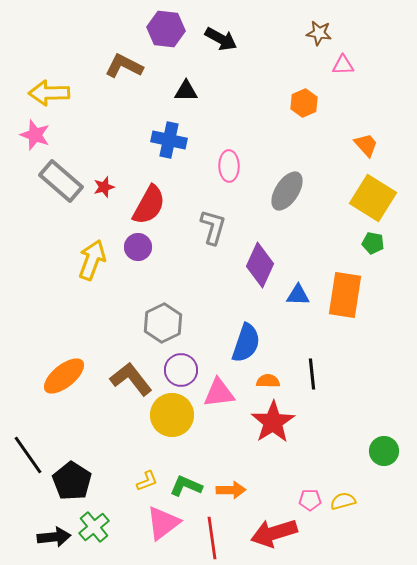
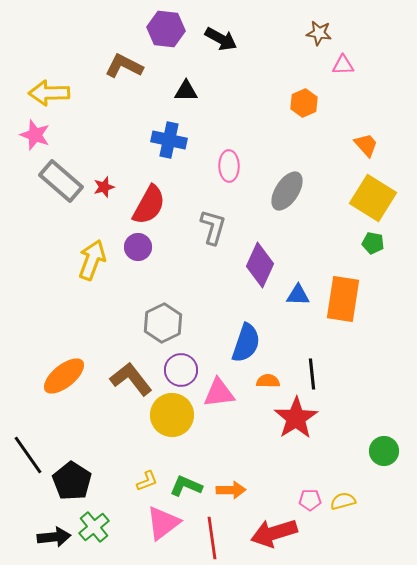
orange rectangle at (345, 295): moved 2 px left, 4 px down
red star at (273, 422): moved 23 px right, 4 px up
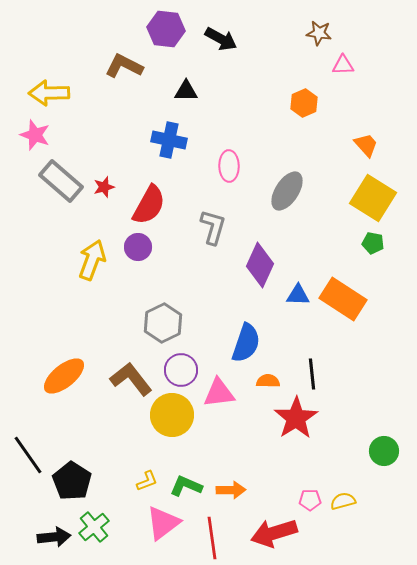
orange rectangle at (343, 299): rotated 66 degrees counterclockwise
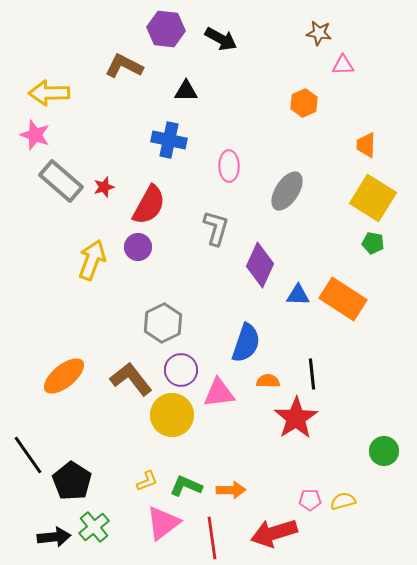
orange trapezoid at (366, 145): rotated 136 degrees counterclockwise
gray L-shape at (213, 227): moved 3 px right, 1 px down
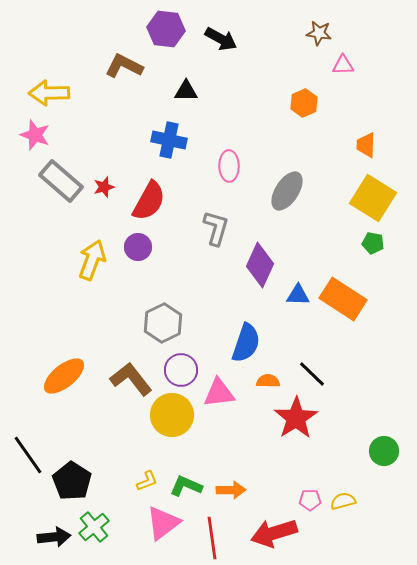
red semicircle at (149, 205): moved 4 px up
black line at (312, 374): rotated 40 degrees counterclockwise
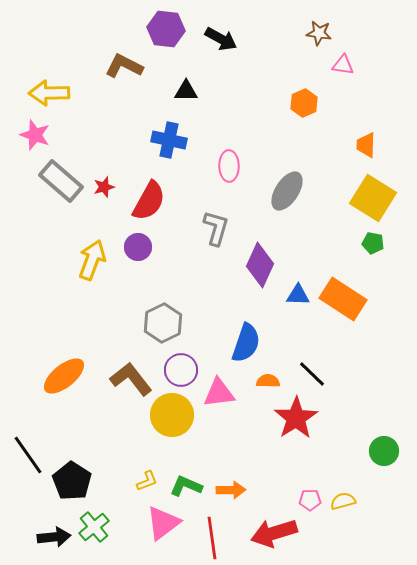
pink triangle at (343, 65): rotated 10 degrees clockwise
